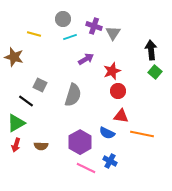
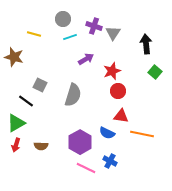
black arrow: moved 5 px left, 6 px up
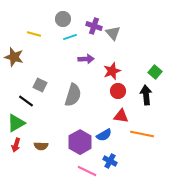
gray triangle: rotated 14 degrees counterclockwise
black arrow: moved 51 px down
purple arrow: rotated 28 degrees clockwise
blue semicircle: moved 3 px left, 2 px down; rotated 56 degrees counterclockwise
pink line: moved 1 px right, 3 px down
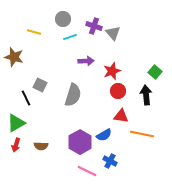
yellow line: moved 2 px up
purple arrow: moved 2 px down
black line: moved 3 px up; rotated 28 degrees clockwise
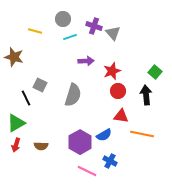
yellow line: moved 1 px right, 1 px up
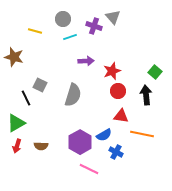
gray triangle: moved 16 px up
red arrow: moved 1 px right, 1 px down
blue cross: moved 6 px right, 9 px up
pink line: moved 2 px right, 2 px up
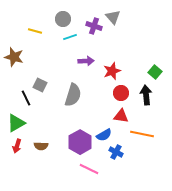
red circle: moved 3 px right, 2 px down
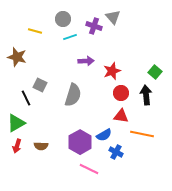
brown star: moved 3 px right
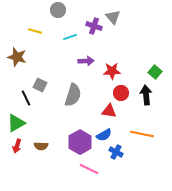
gray circle: moved 5 px left, 9 px up
red star: rotated 18 degrees clockwise
red triangle: moved 12 px left, 5 px up
